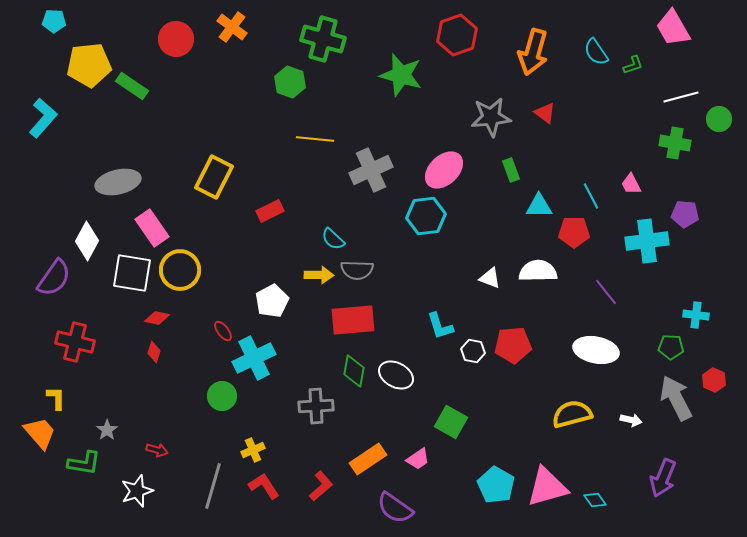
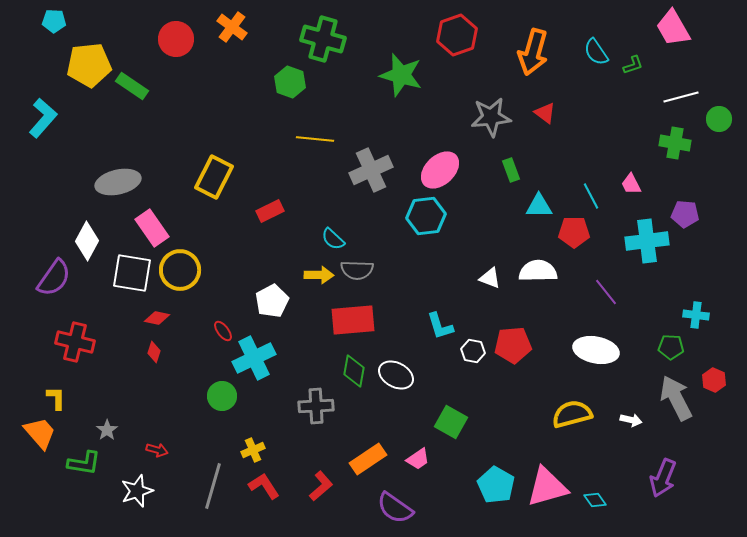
pink ellipse at (444, 170): moved 4 px left
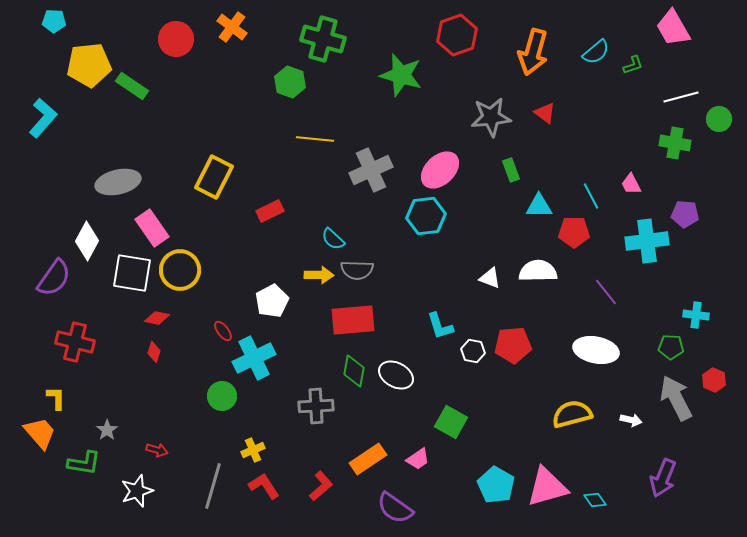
cyan semicircle at (596, 52): rotated 96 degrees counterclockwise
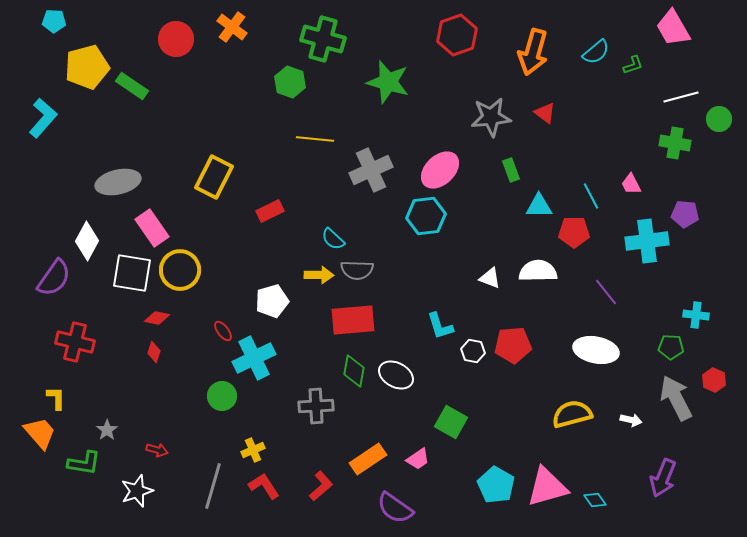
yellow pentagon at (89, 65): moved 2 px left, 2 px down; rotated 9 degrees counterclockwise
green star at (401, 75): moved 13 px left, 7 px down
white pentagon at (272, 301): rotated 12 degrees clockwise
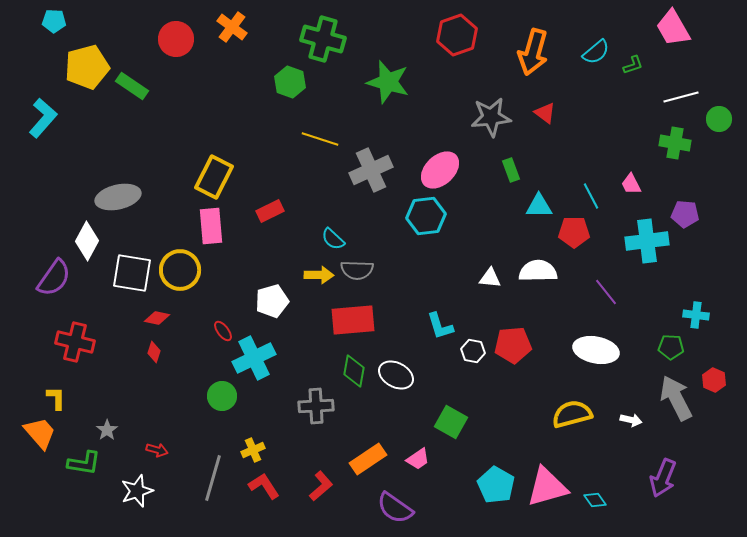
yellow line at (315, 139): moved 5 px right; rotated 12 degrees clockwise
gray ellipse at (118, 182): moved 15 px down
pink rectangle at (152, 228): moved 59 px right, 2 px up; rotated 30 degrees clockwise
white triangle at (490, 278): rotated 15 degrees counterclockwise
gray line at (213, 486): moved 8 px up
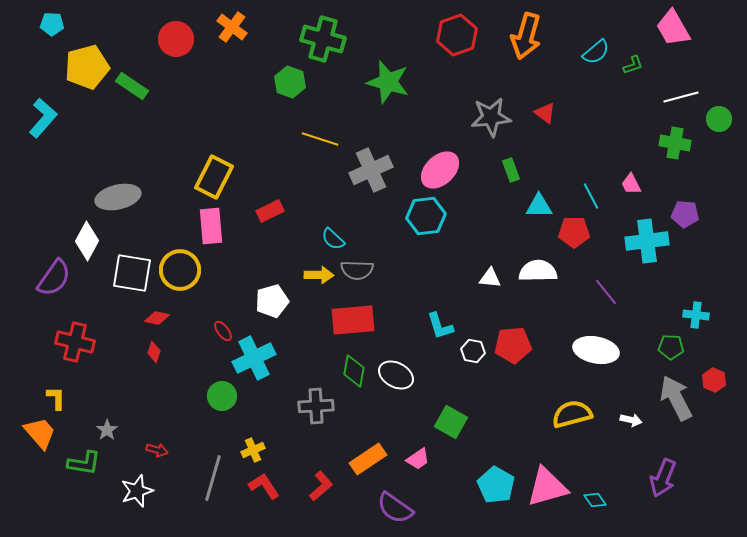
cyan pentagon at (54, 21): moved 2 px left, 3 px down
orange arrow at (533, 52): moved 7 px left, 16 px up
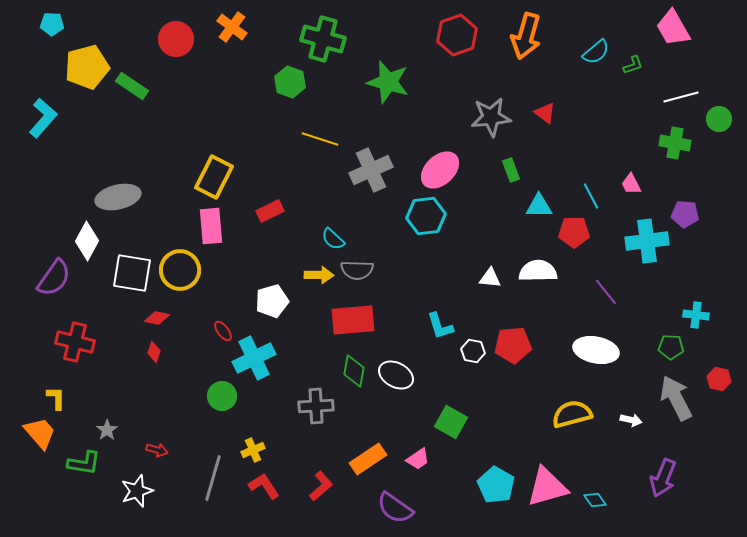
red hexagon at (714, 380): moved 5 px right, 1 px up; rotated 10 degrees counterclockwise
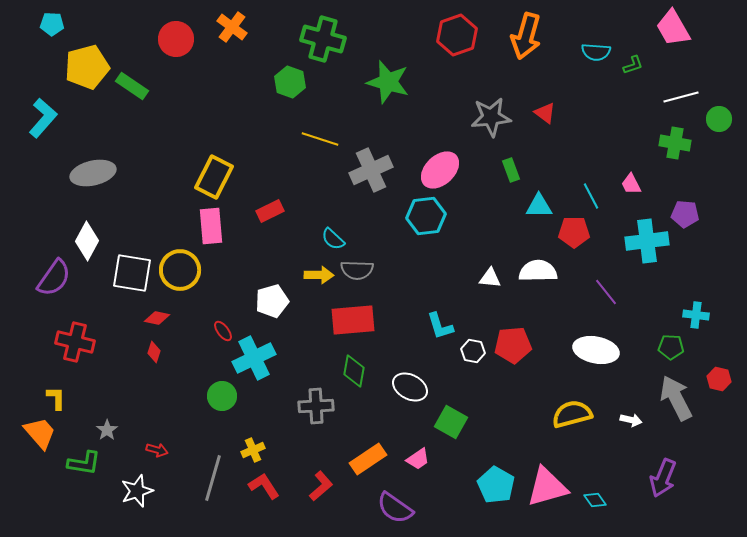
cyan semicircle at (596, 52): rotated 44 degrees clockwise
gray ellipse at (118, 197): moved 25 px left, 24 px up
white ellipse at (396, 375): moved 14 px right, 12 px down
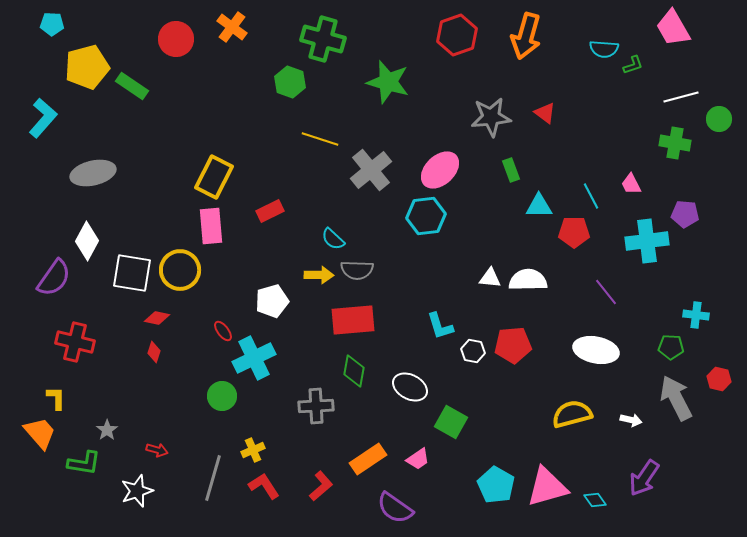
cyan semicircle at (596, 52): moved 8 px right, 3 px up
gray cross at (371, 170): rotated 15 degrees counterclockwise
white semicircle at (538, 271): moved 10 px left, 9 px down
purple arrow at (663, 478): moved 19 px left; rotated 12 degrees clockwise
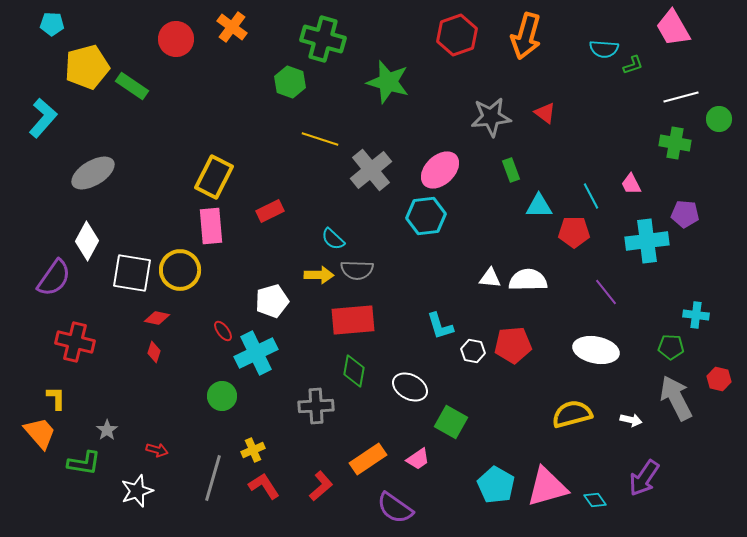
gray ellipse at (93, 173): rotated 18 degrees counterclockwise
cyan cross at (254, 358): moved 2 px right, 5 px up
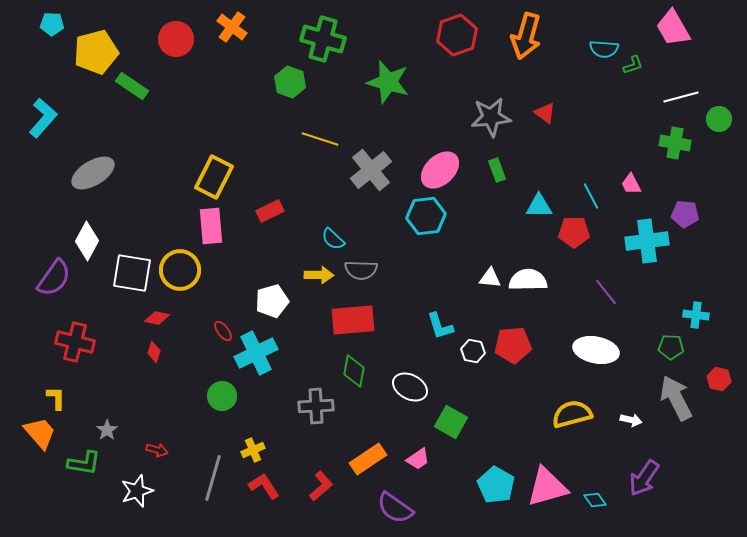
yellow pentagon at (87, 67): moved 9 px right, 15 px up
green rectangle at (511, 170): moved 14 px left
gray semicircle at (357, 270): moved 4 px right
